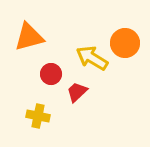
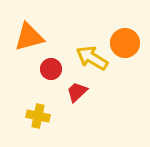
red circle: moved 5 px up
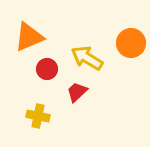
orange triangle: rotated 8 degrees counterclockwise
orange circle: moved 6 px right
yellow arrow: moved 5 px left
red circle: moved 4 px left
